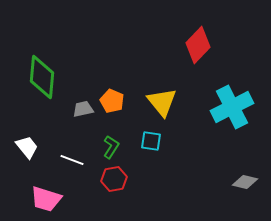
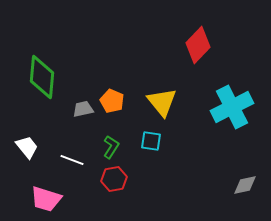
gray diamond: moved 3 px down; rotated 25 degrees counterclockwise
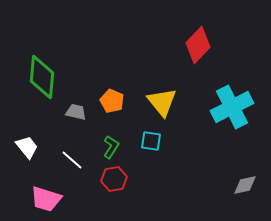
gray trapezoid: moved 7 px left, 3 px down; rotated 25 degrees clockwise
white line: rotated 20 degrees clockwise
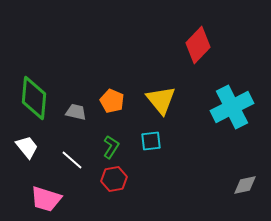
green diamond: moved 8 px left, 21 px down
yellow triangle: moved 1 px left, 2 px up
cyan square: rotated 15 degrees counterclockwise
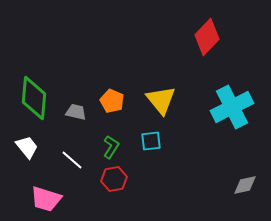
red diamond: moved 9 px right, 8 px up
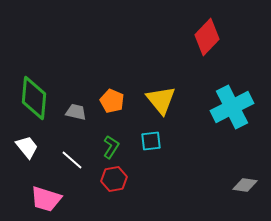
gray diamond: rotated 20 degrees clockwise
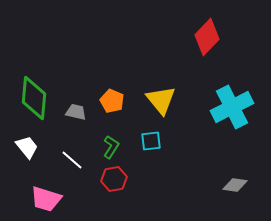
gray diamond: moved 10 px left
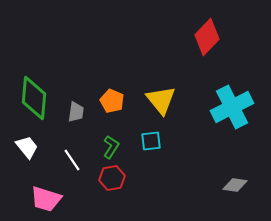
gray trapezoid: rotated 85 degrees clockwise
white line: rotated 15 degrees clockwise
red hexagon: moved 2 px left, 1 px up
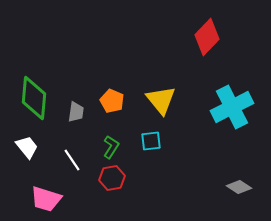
gray diamond: moved 4 px right, 2 px down; rotated 25 degrees clockwise
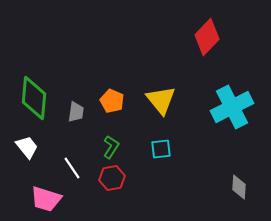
cyan square: moved 10 px right, 8 px down
white line: moved 8 px down
gray diamond: rotated 60 degrees clockwise
